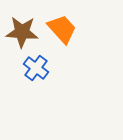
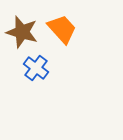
brown star: rotated 12 degrees clockwise
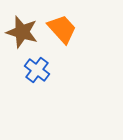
blue cross: moved 1 px right, 2 px down
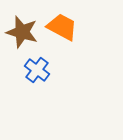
orange trapezoid: moved 2 px up; rotated 20 degrees counterclockwise
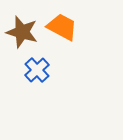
blue cross: rotated 10 degrees clockwise
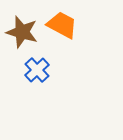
orange trapezoid: moved 2 px up
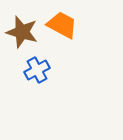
blue cross: rotated 15 degrees clockwise
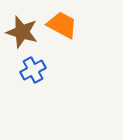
blue cross: moved 4 px left
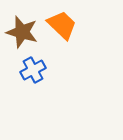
orange trapezoid: rotated 16 degrees clockwise
